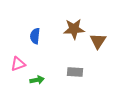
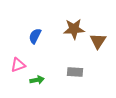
blue semicircle: rotated 21 degrees clockwise
pink triangle: moved 1 px down
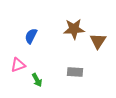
blue semicircle: moved 4 px left
green arrow: rotated 72 degrees clockwise
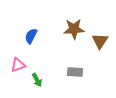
brown triangle: moved 2 px right
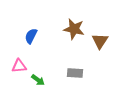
brown star: rotated 15 degrees clockwise
pink triangle: moved 1 px right, 1 px down; rotated 14 degrees clockwise
gray rectangle: moved 1 px down
green arrow: moved 1 px right; rotated 24 degrees counterclockwise
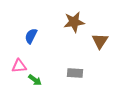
brown star: moved 7 px up; rotated 20 degrees counterclockwise
green arrow: moved 3 px left
